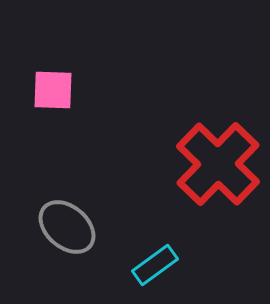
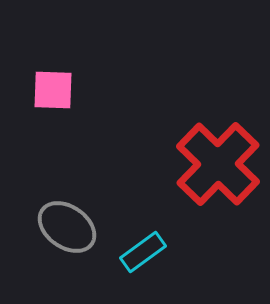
gray ellipse: rotated 6 degrees counterclockwise
cyan rectangle: moved 12 px left, 13 px up
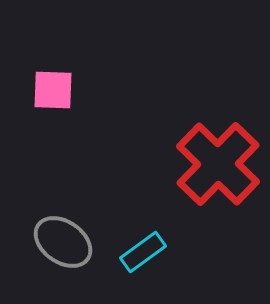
gray ellipse: moved 4 px left, 15 px down
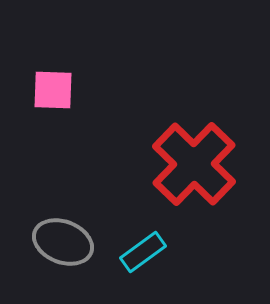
red cross: moved 24 px left
gray ellipse: rotated 14 degrees counterclockwise
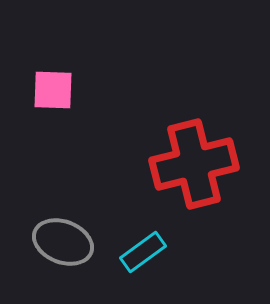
red cross: rotated 32 degrees clockwise
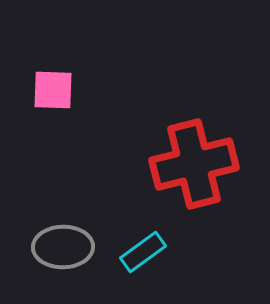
gray ellipse: moved 5 px down; rotated 22 degrees counterclockwise
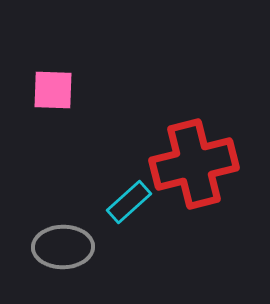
cyan rectangle: moved 14 px left, 50 px up; rotated 6 degrees counterclockwise
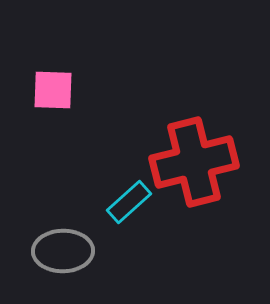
red cross: moved 2 px up
gray ellipse: moved 4 px down
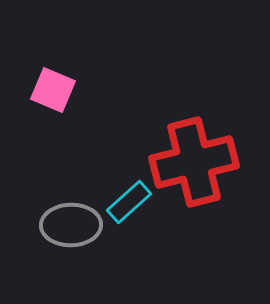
pink square: rotated 21 degrees clockwise
gray ellipse: moved 8 px right, 26 px up
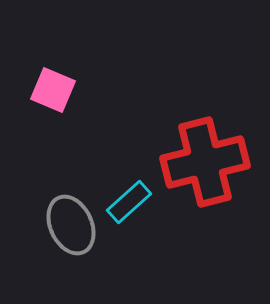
red cross: moved 11 px right
gray ellipse: rotated 66 degrees clockwise
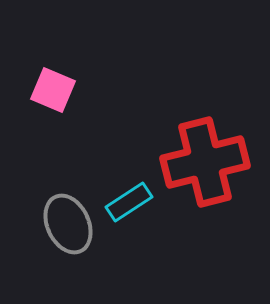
cyan rectangle: rotated 9 degrees clockwise
gray ellipse: moved 3 px left, 1 px up
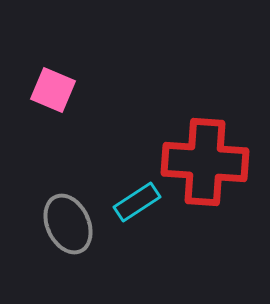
red cross: rotated 18 degrees clockwise
cyan rectangle: moved 8 px right
